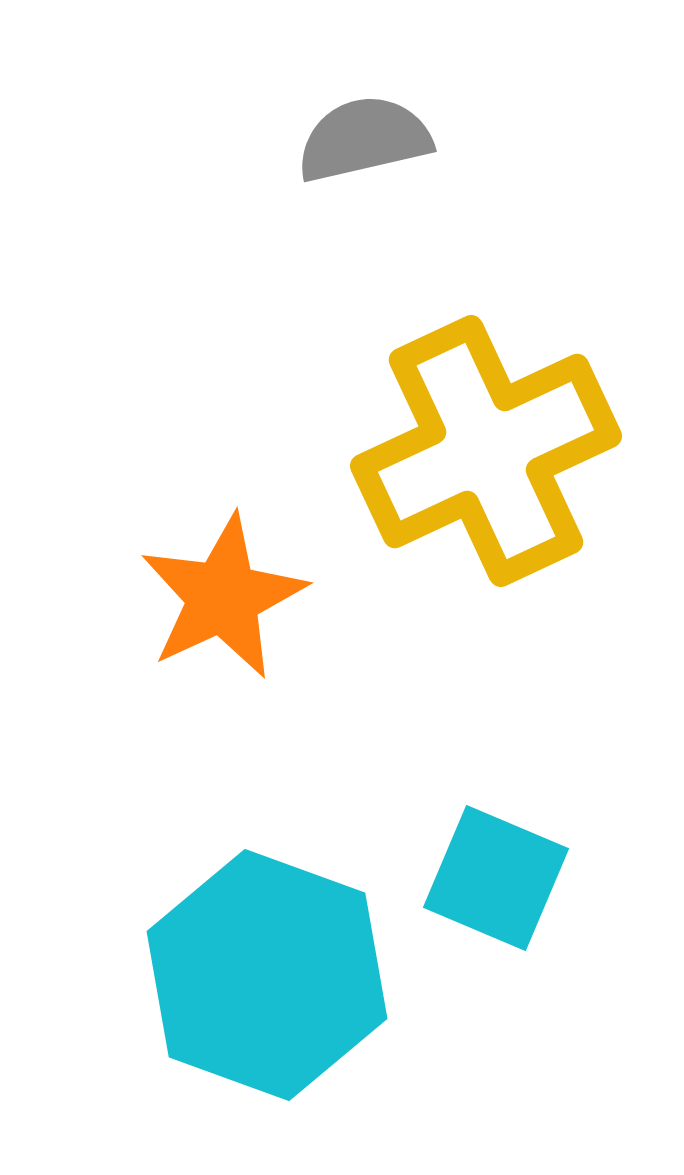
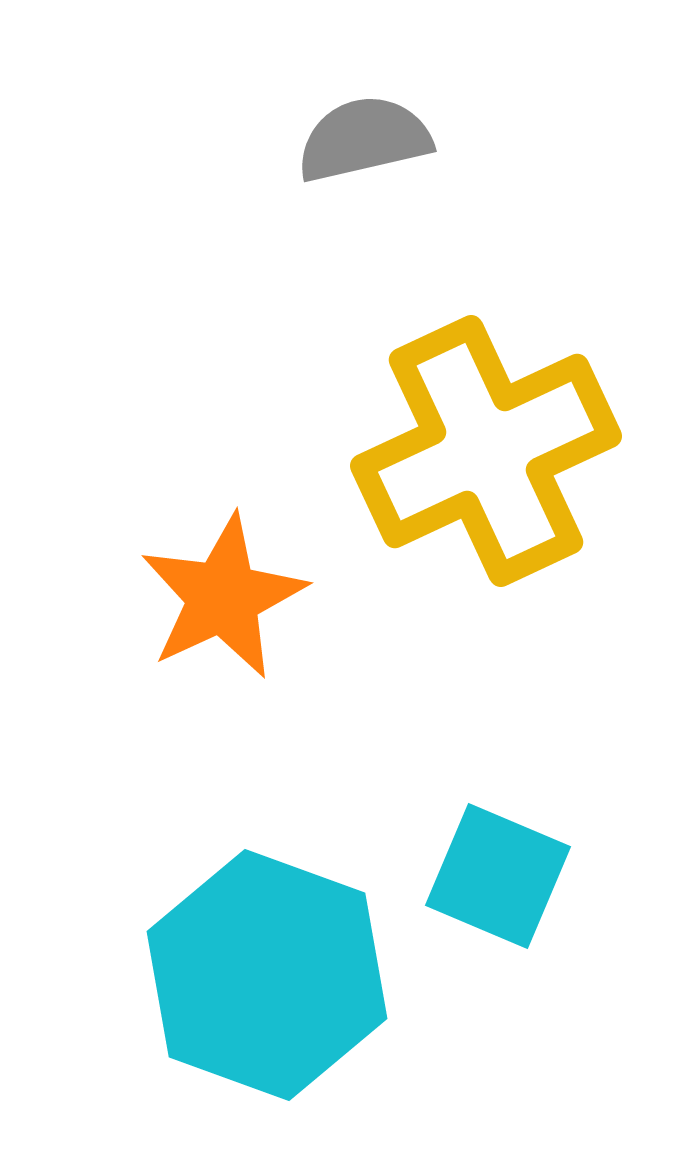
cyan square: moved 2 px right, 2 px up
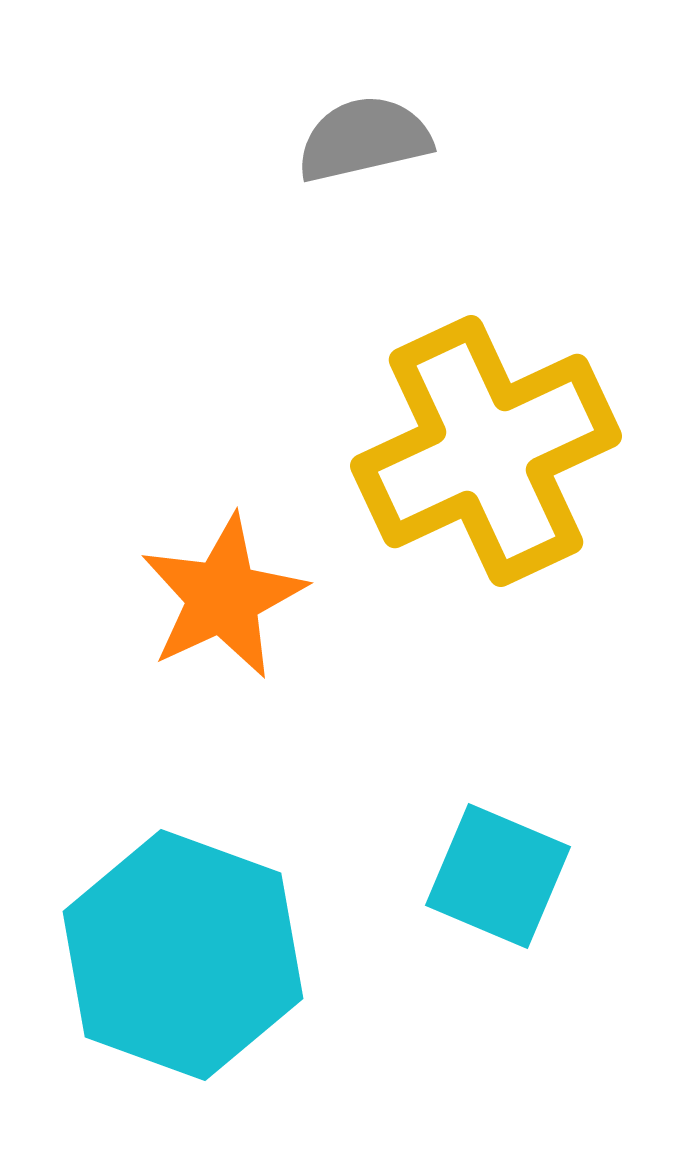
cyan hexagon: moved 84 px left, 20 px up
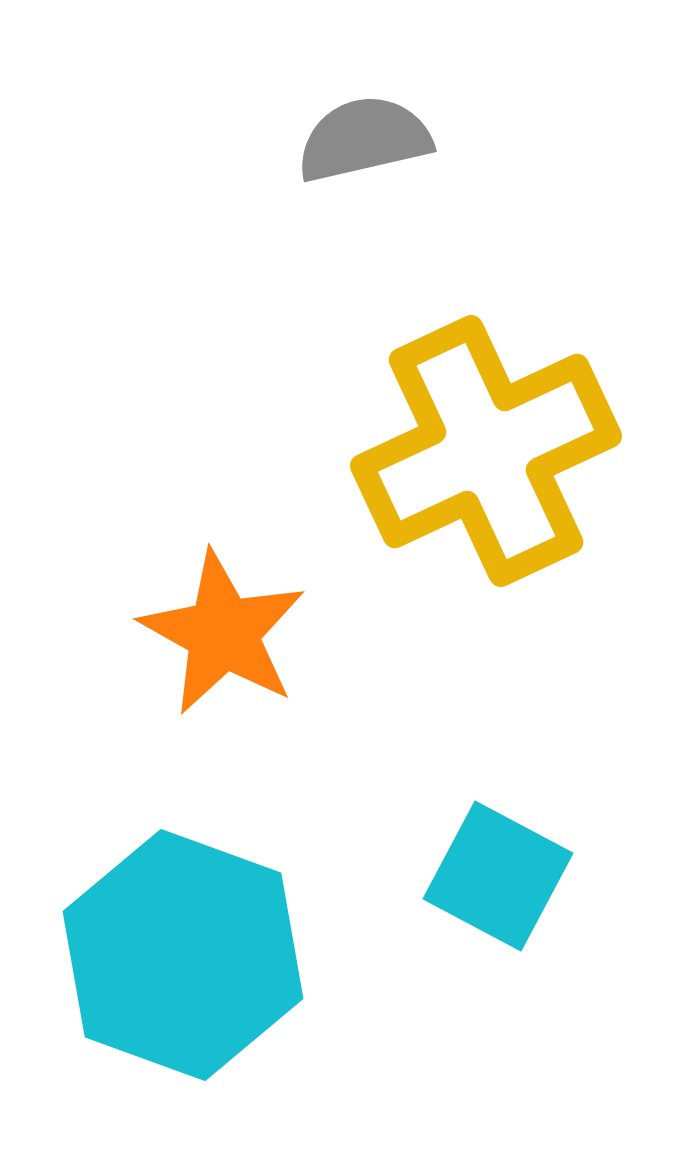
orange star: moved 36 px down; rotated 18 degrees counterclockwise
cyan square: rotated 5 degrees clockwise
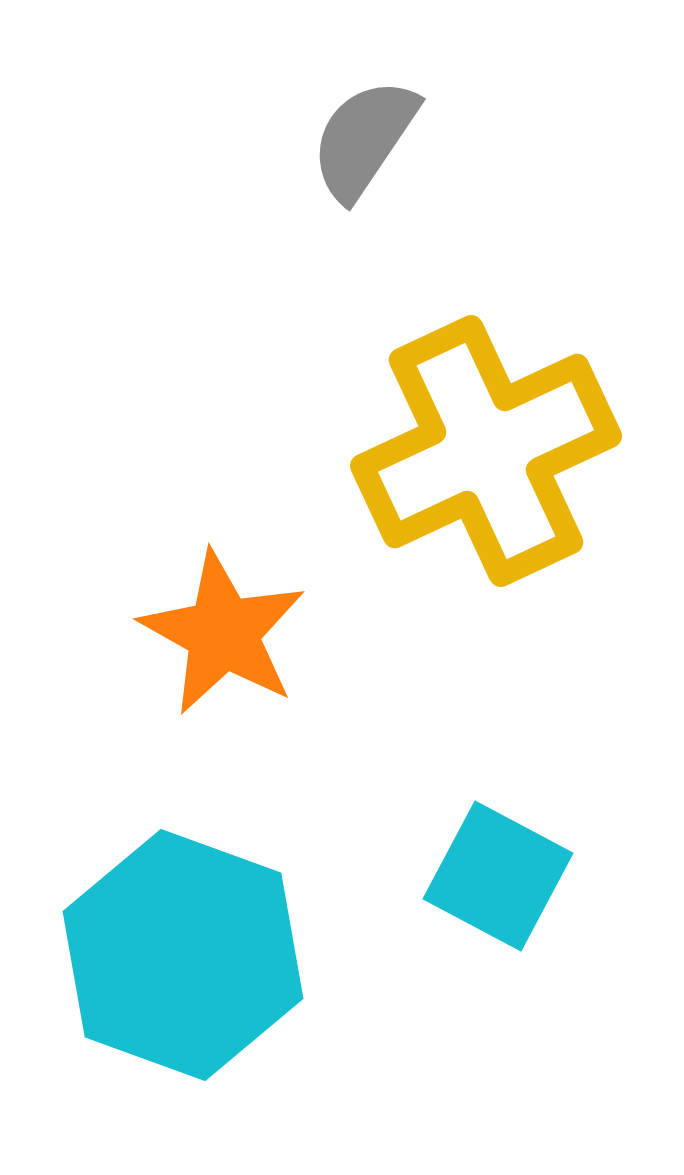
gray semicircle: rotated 43 degrees counterclockwise
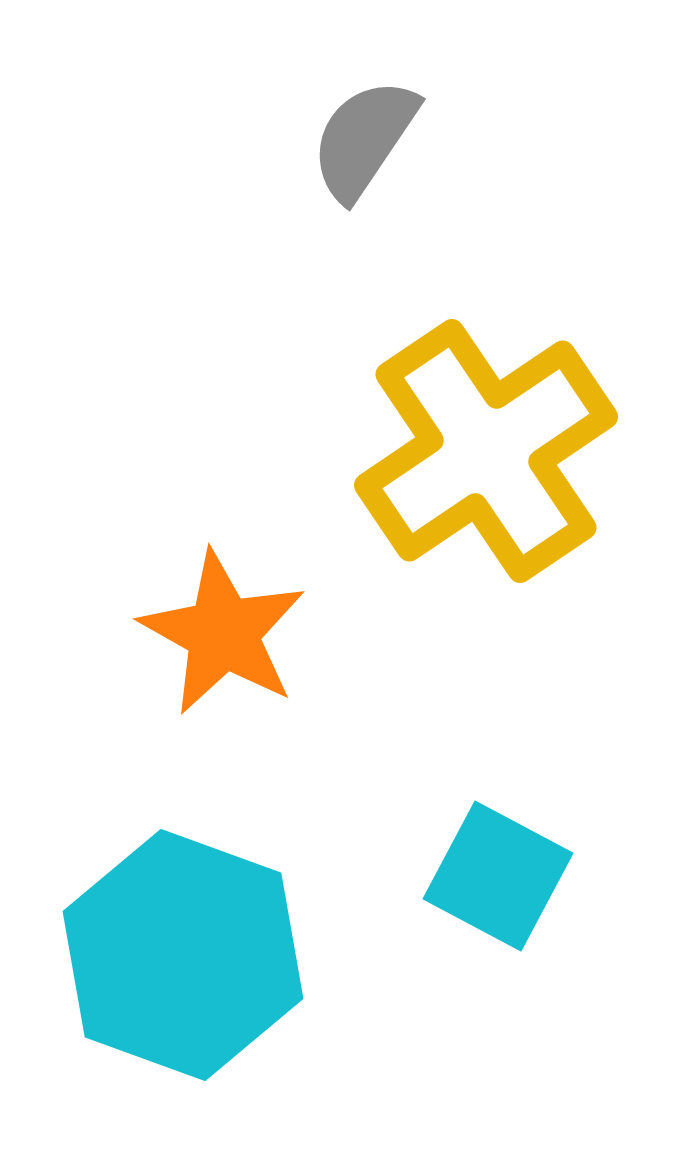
yellow cross: rotated 9 degrees counterclockwise
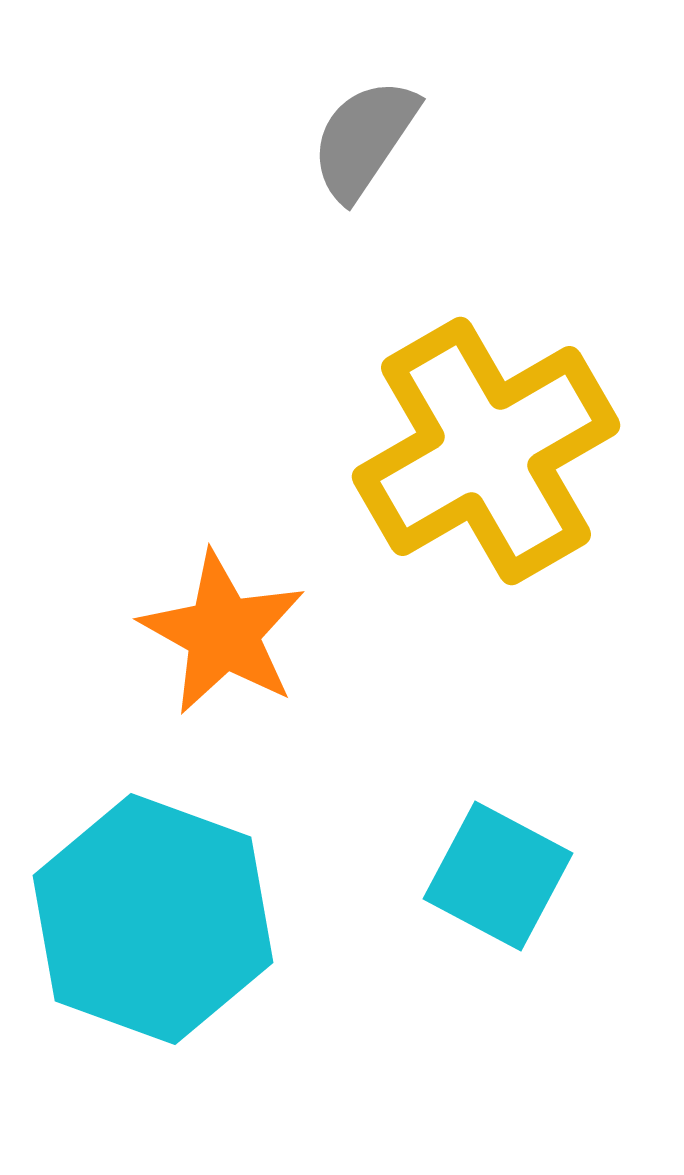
yellow cross: rotated 4 degrees clockwise
cyan hexagon: moved 30 px left, 36 px up
